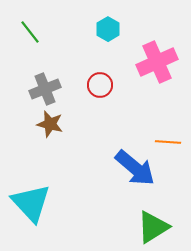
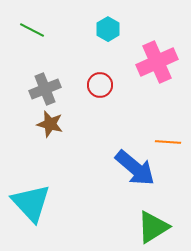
green line: moved 2 px right, 2 px up; rotated 25 degrees counterclockwise
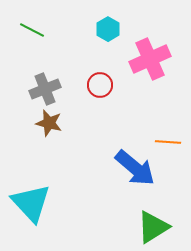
pink cross: moved 7 px left, 3 px up
brown star: moved 1 px left, 1 px up
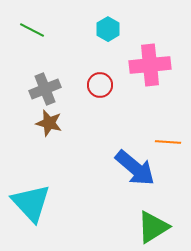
pink cross: moved 6 px down; rotated 18 degrees clockwise
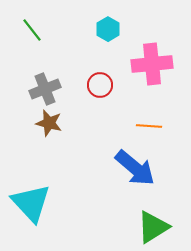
green line: rotated 25 degrees clockwise
pink cross: moved 2 px right, 1 px up
orange line: moved 19 px left, 16 px up
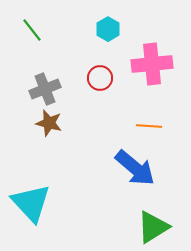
red circle: moved 7 px up
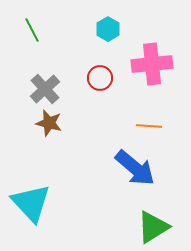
green line: rotated 10 degrees clockwise
gray cross: rotated 20 degrees counterclockwise
